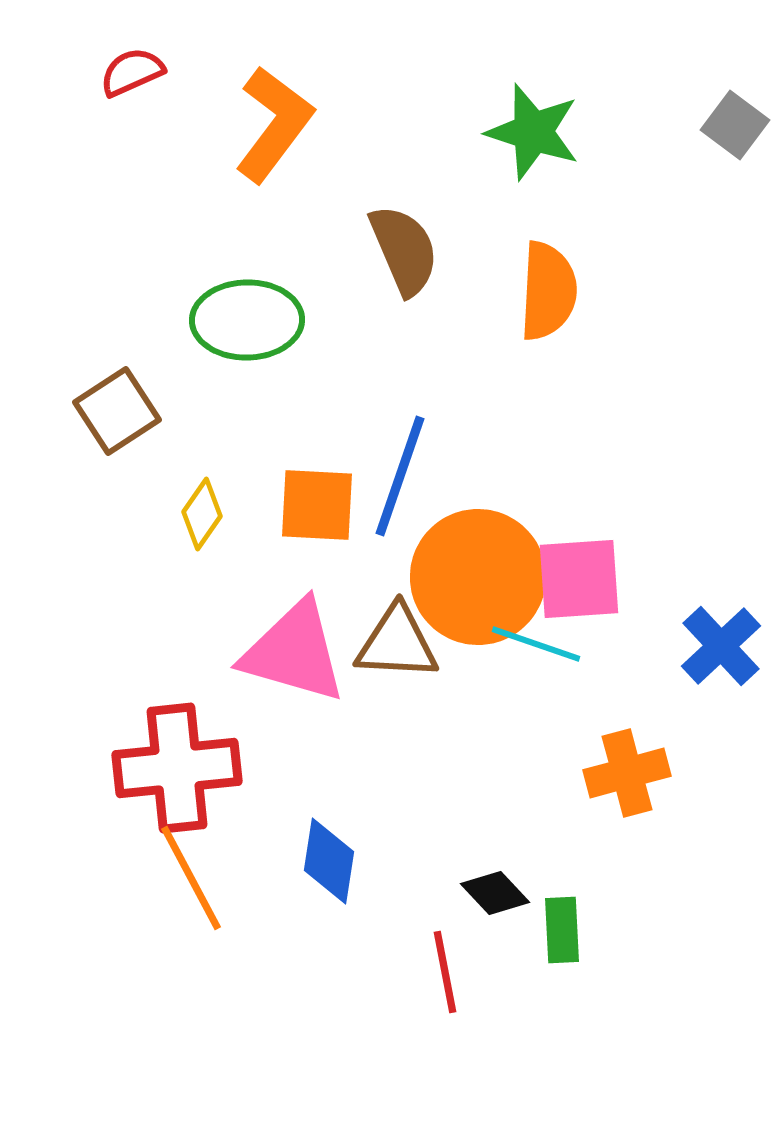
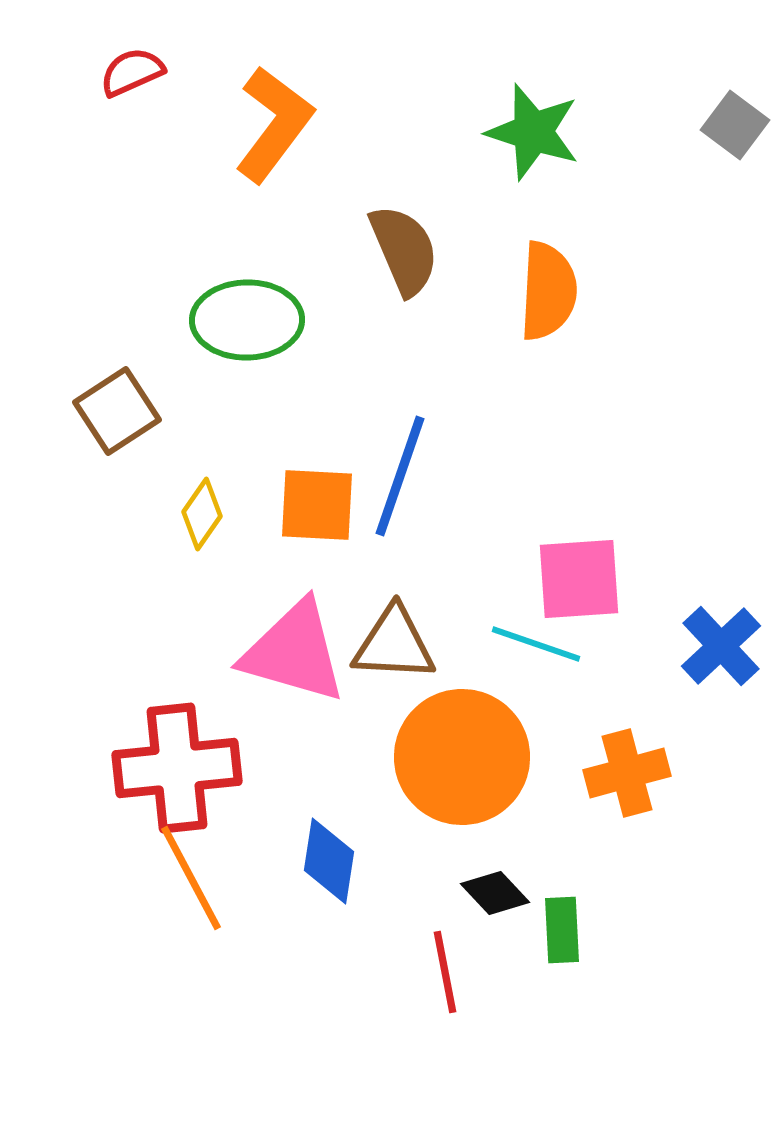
orange circle: moved 16 px left, 180 px down
brown triangle: moved 3 px left, 1 px down
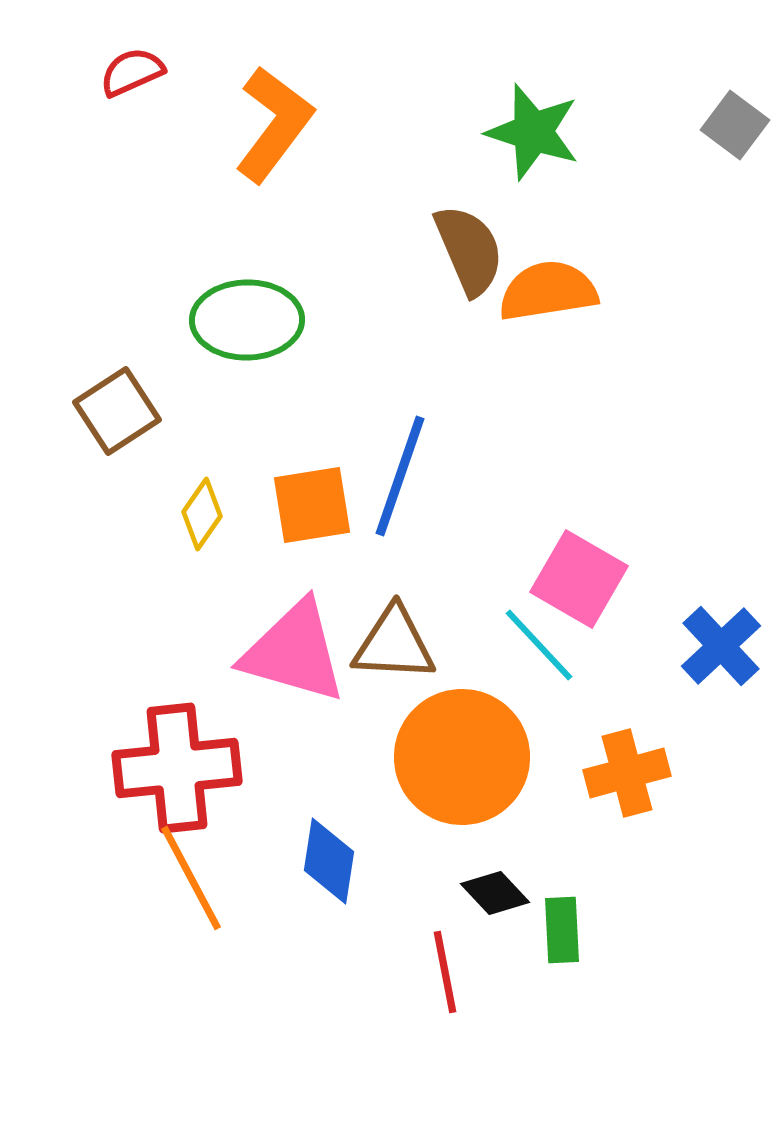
brown semicircle: moved 65 px right
orange semicircle: rotated 102 degrees counterclockwise
orange square: moved 5 px left; rotated 12 degrees counterclockwise
pink square: rotated 34 degrees clockwise
cyan line: moved 3 px right, 1 px down; rotated 28 degrees clockwise
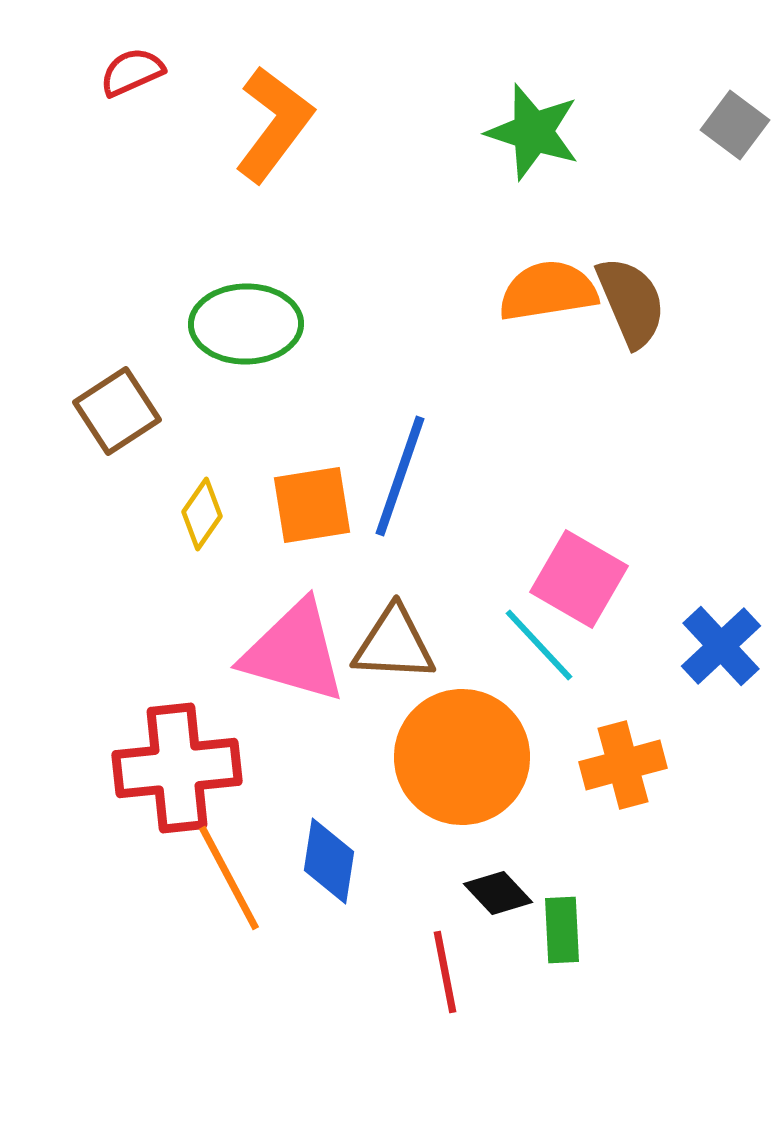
brown semicircle: moved 162 px right, 52 px down
green ellipse: moved 1 px left, 4 px down
orange cross: moved 4 px left, 8 px up
orange line: moved 38 px right
black diamond: moved 3 px right
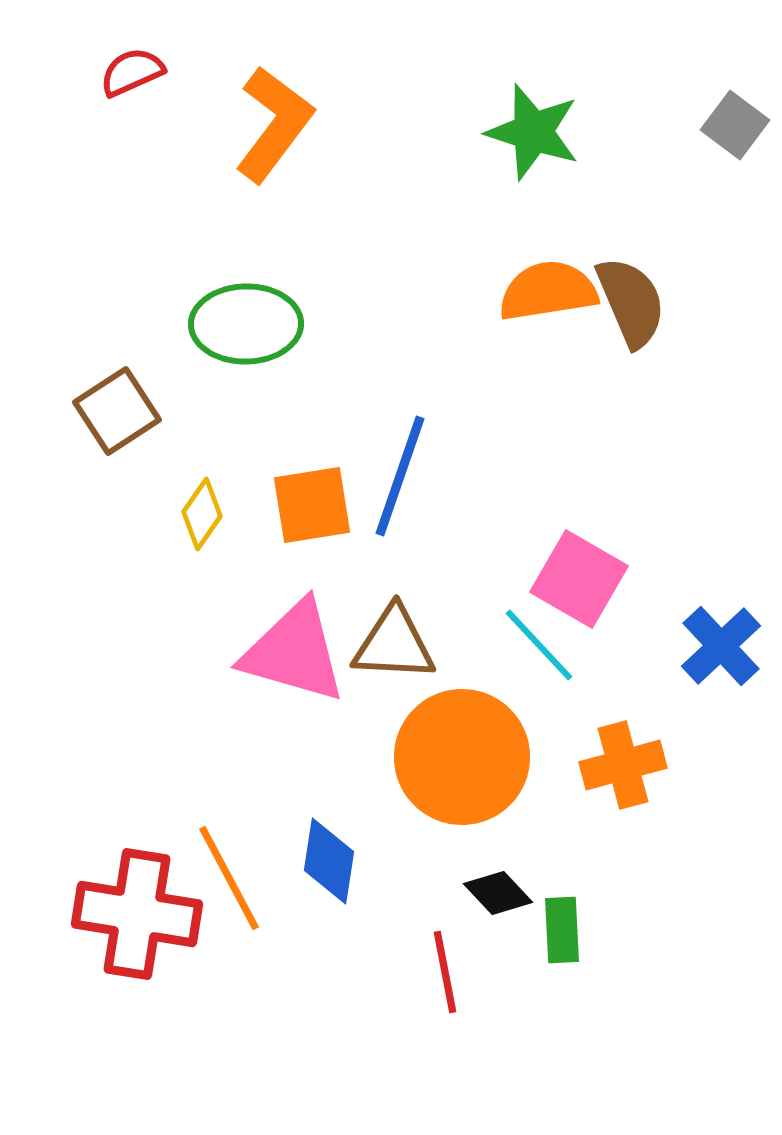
red cross: moved 40 px left, 146 px down; rotated 15 degrees clockwise
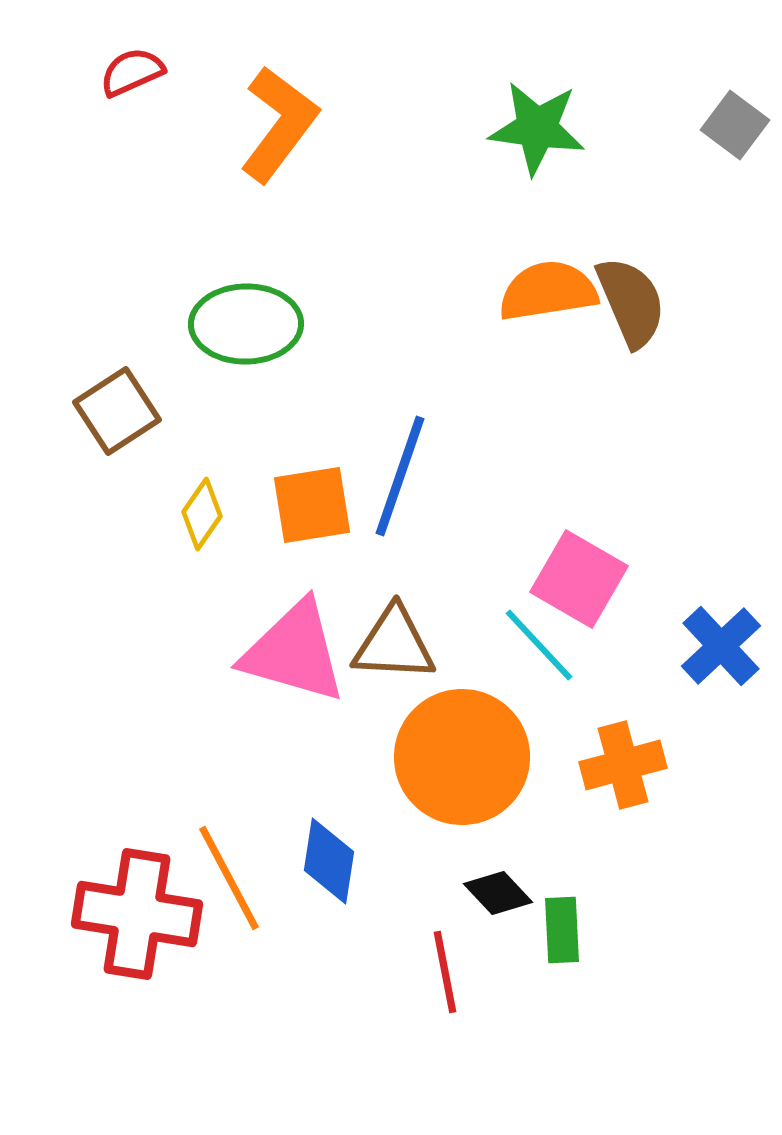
orange L-shape: moved 5 px right
green star: moved 4 px right, 4 px up; rotated 10 degrees counterclockwise
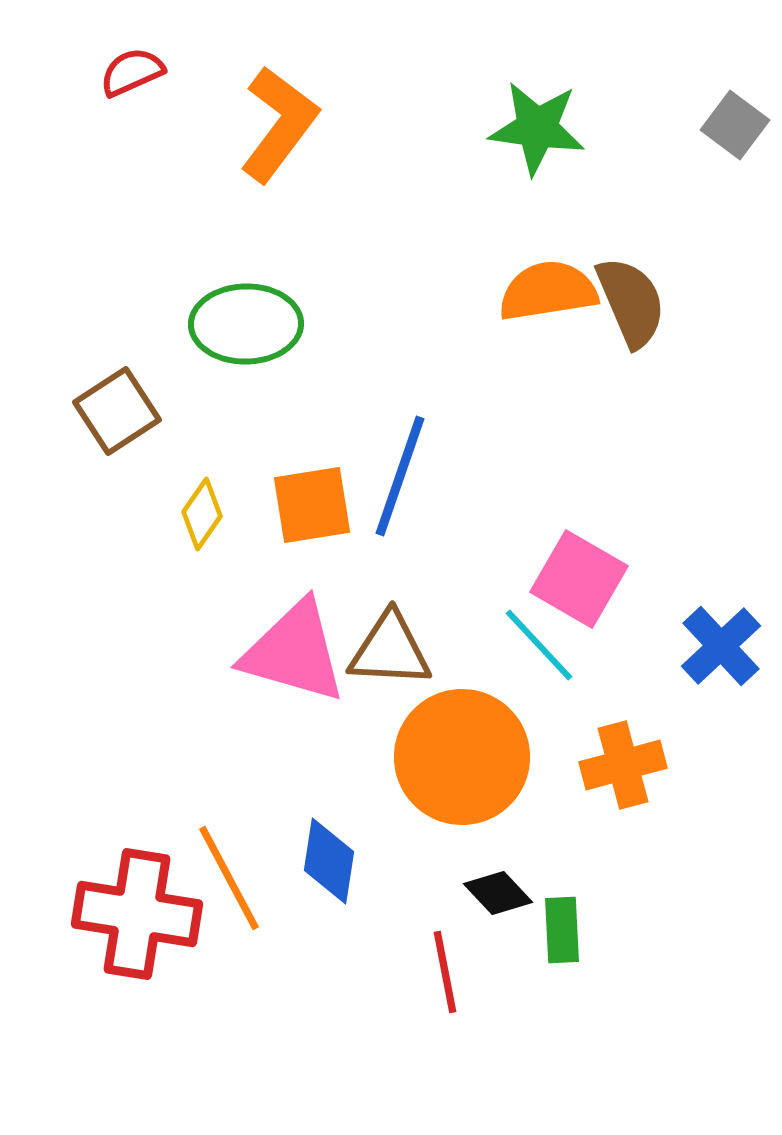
brown triangle: moved 4 px left, 6 px down
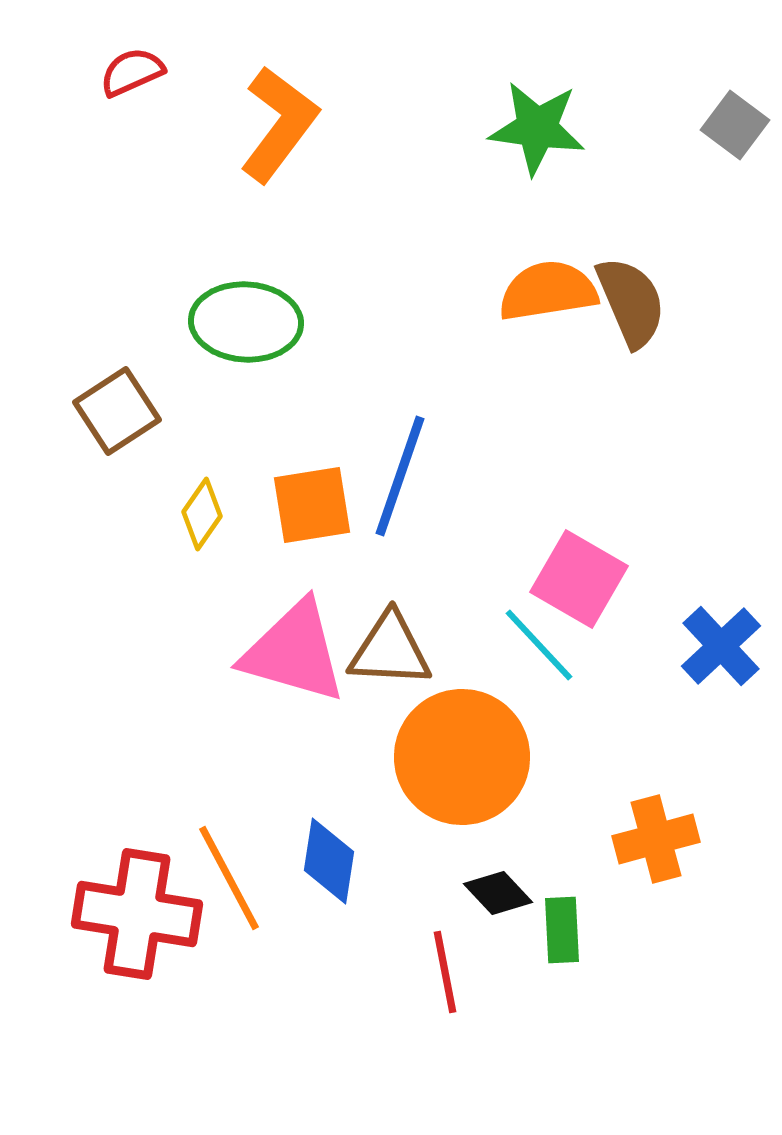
green ellipse: moved 2 px up; rotated 4 degrees clockwise
orange cross: moved 33 px right, 74 px down
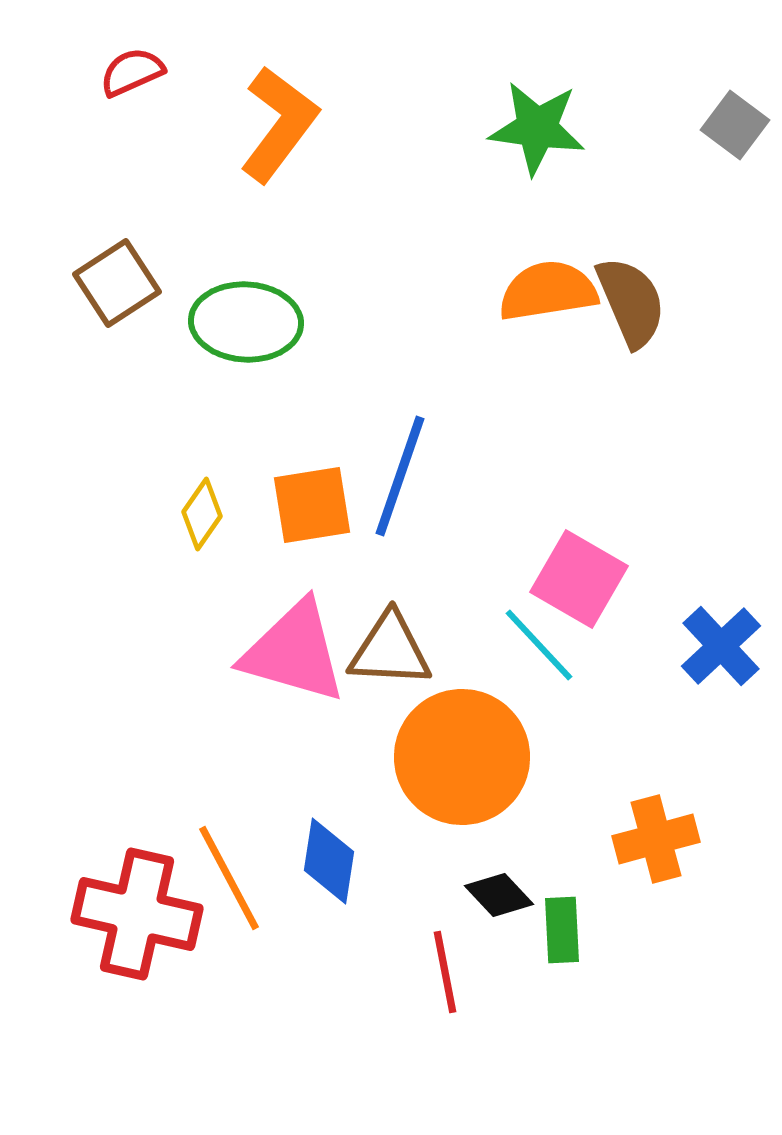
brown square: moved 128 px up
black diamond: moved 1 px right, 2 px down
red cross: rotated 4 degrees clockwise
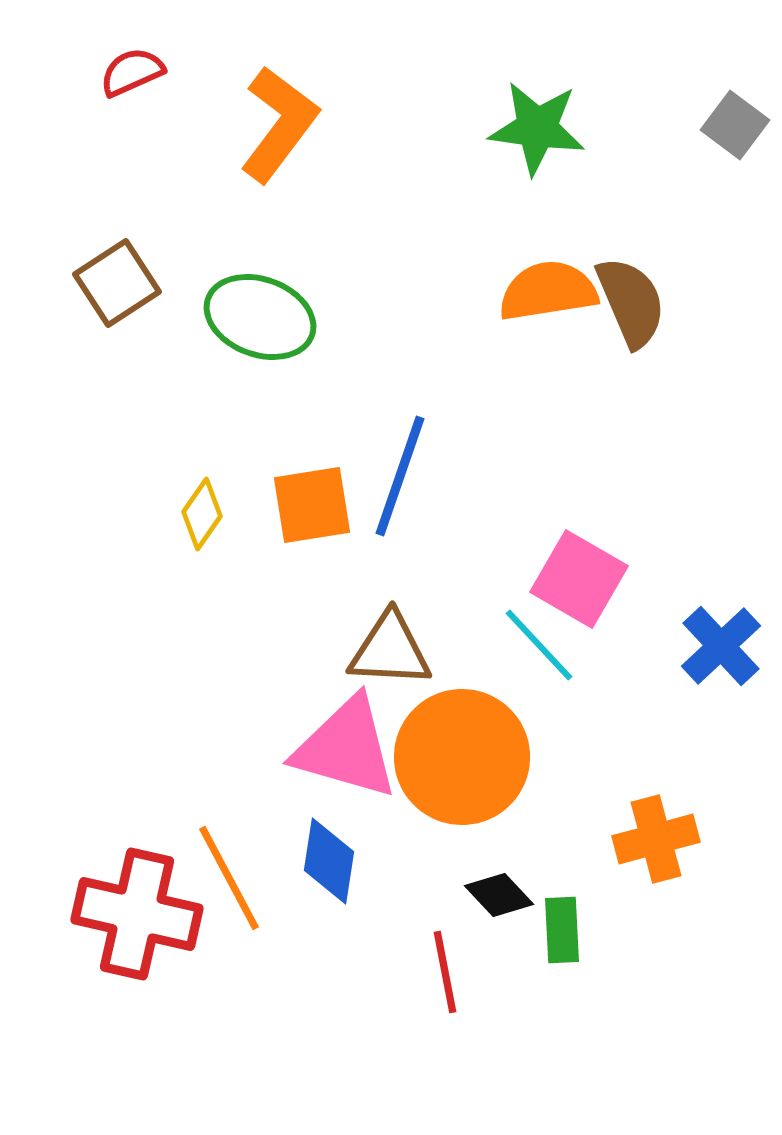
green ellipse: moved 14 px right, 5 px up; rotated 17 degrees clockwise
pink triangle: moved 52 px right, 96 px down
